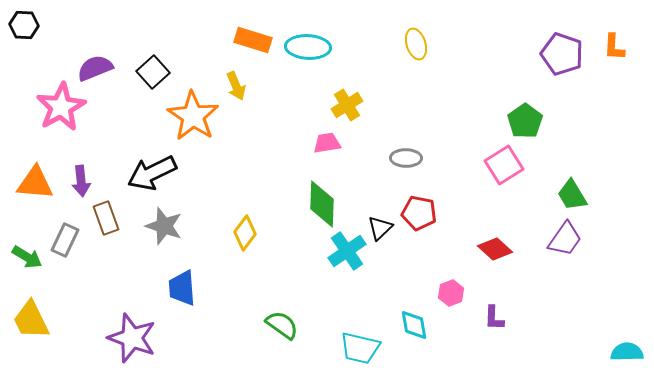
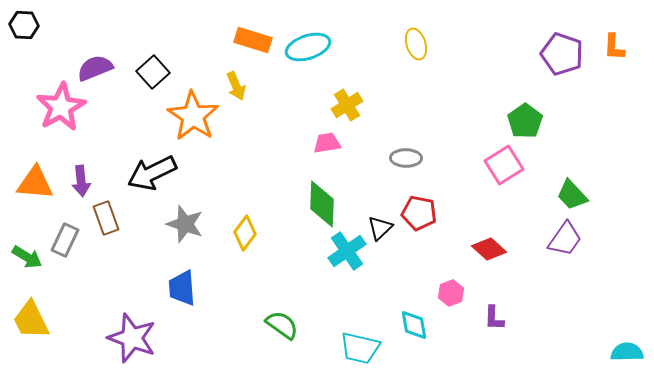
cyan ellipse: rotated 21 degrees counterclockwise
green trapezoid: rotated 12 degrees counterclockwise
gray star: moved 21 px right, 2 px up
red diamond: moved 6 px left
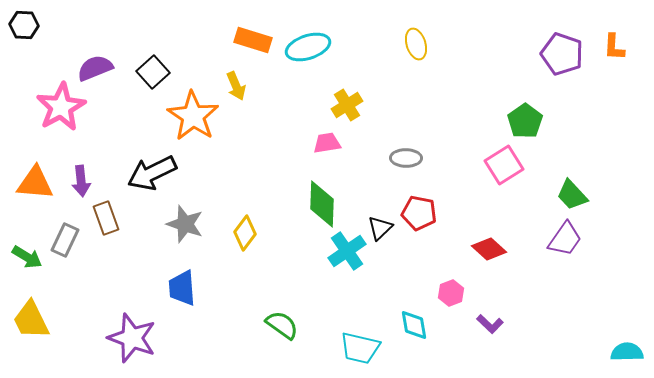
purple L-shape: moved 4 px left, 6 px down; rotated 48 degrees counterclockwise
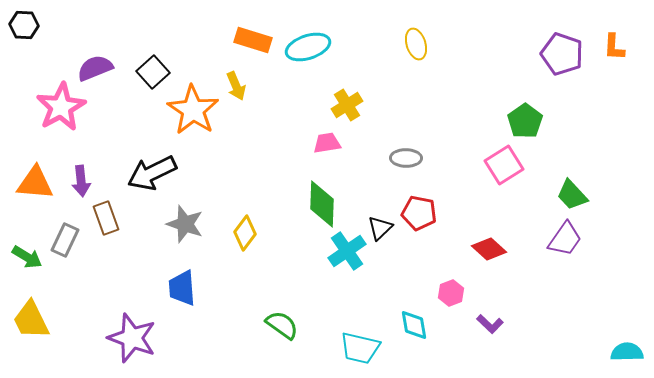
orange star: moved 6 px up
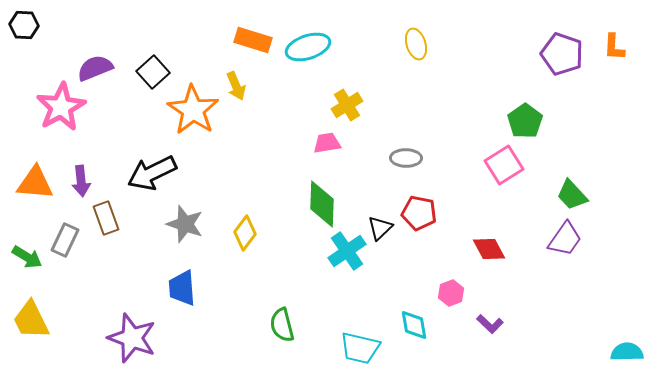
red diamond: rotated 20 degrees clockwise
green semicircle: rotated 140 degrees counterclockwise
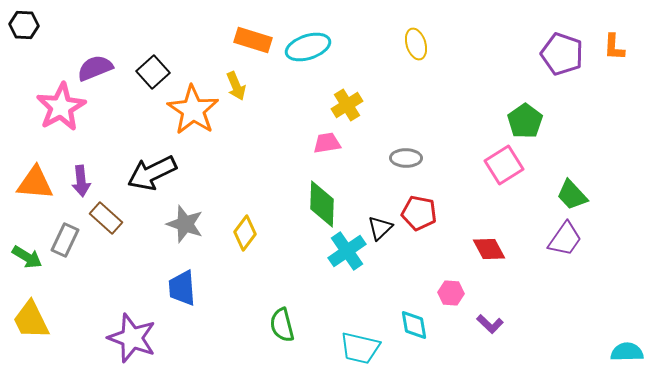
brown rectangle: rotated 28 degrees counterclockwise
pink hexagon: rotated 25 degrees clockwise
